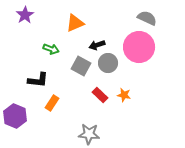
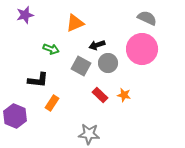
purple star: rotated 18 degrees clockwise
pink circle: moved 3 px right, 2 px down
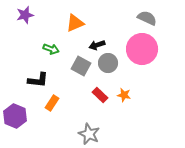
gray star: rotated 20 degrees clockwise
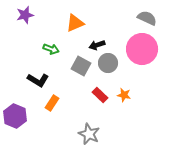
black L-shape: rotated 25 degrees clockwise
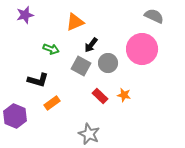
gray semicircle: moved 7 px right, 2 px up
orange triangle: moved 1 px up
black arrow: moved 6 px left; rotated 35 degrees counterclockwise
black L-shape: rotated 15 degrees counterclockwise
red rectangle: moved 1 px down
orange rectangle: rotated 21 degrees clockwise
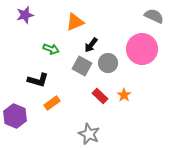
gray square: moved 1 px right
orange star: rotated 24 degrees clockwise
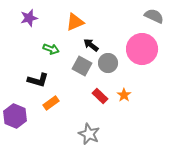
purple star: moved 4 px right, 3 px down
black arrow: rotated 91 degrees clockwise
orange rectangle: moved 1 px left
